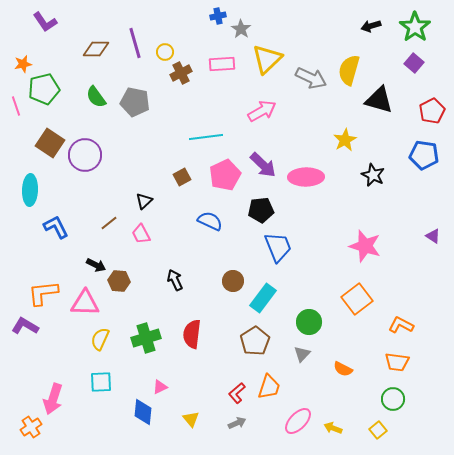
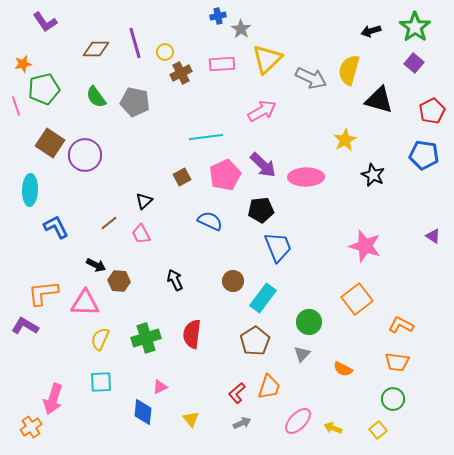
black arrow at (371, 26): moved 5 px down
gray arrow at (237, 423): moved 5 px right
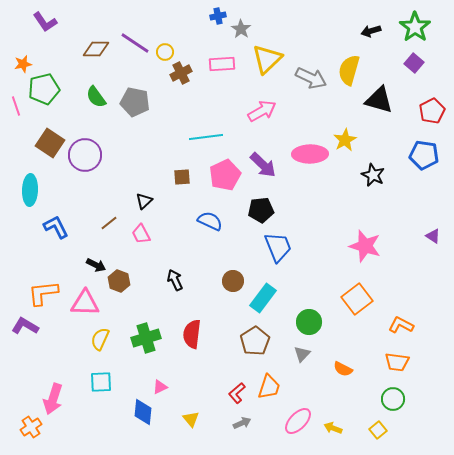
purple line at (135, 43): rotated 40 degrees counterclockwise
brown square at (182, 177): rotated 24 degrees clockwise
pink ellipse at (306, 177): moved 4 px right, 23 px up
brown hexagon at (119, 281): rotated 15 degrees clockwise
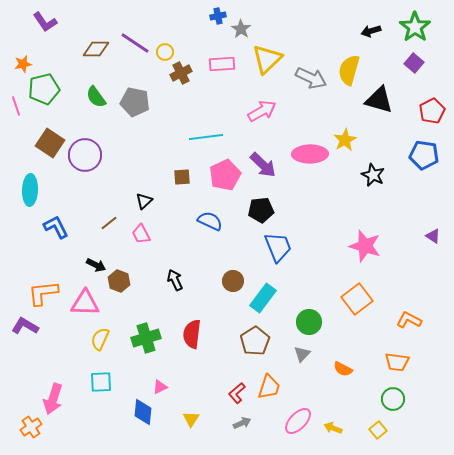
orange L-shape at (401, 325): moved 8 px right, 5 px up
yellow triangle at (191, 419): rotated 12 degrees clockwise
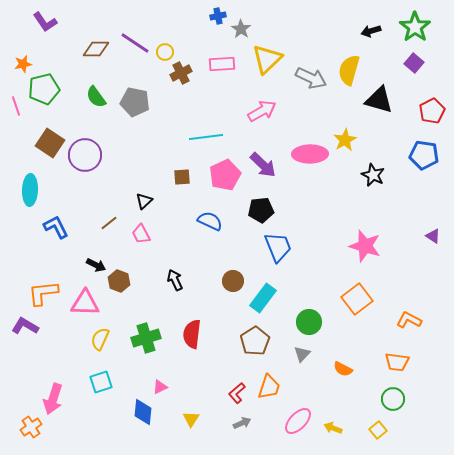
cyan square at (101, 382): rotated 15 degrees counterclockwise
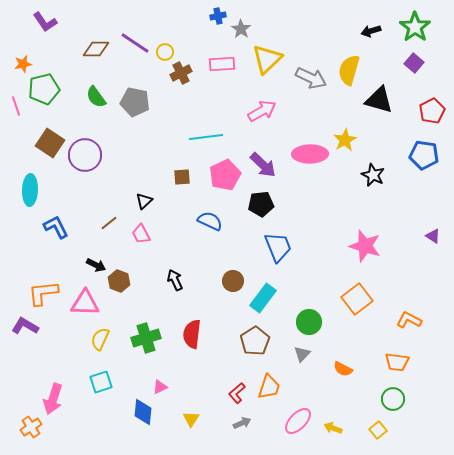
black pentagon at (261, 210): moved 6 px up
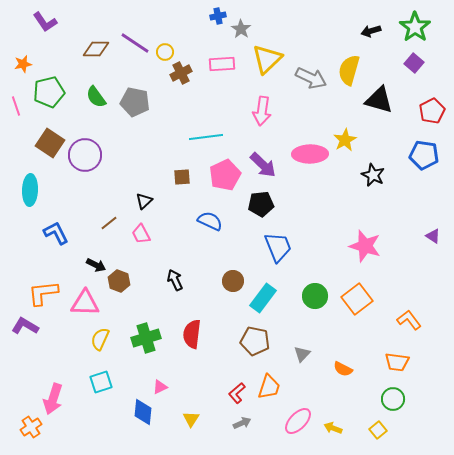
green pentagon at (44, 89): moved 5 px right, 3 px down
pink arrow at (262, 111): rotated 128 degrees clockwise
blue L-shape at (56, 227): moved 6 px down
orange L-shape at (409, 320): rotated 25 degrees clockwise
green circle at (309, 322): moved 6 px right, 26 px up
brown pentagon at (255, 341): rotated 28 degrees counterclockwise
